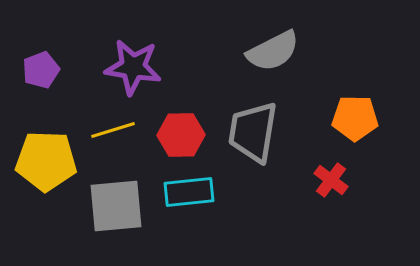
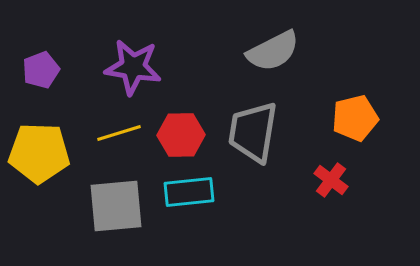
orange pentagon: rotated 15 degrees counterclockwise
yellow line: moved 6 px right, 3 px down
yellow pentagon: moved 7 px left, 8 px up
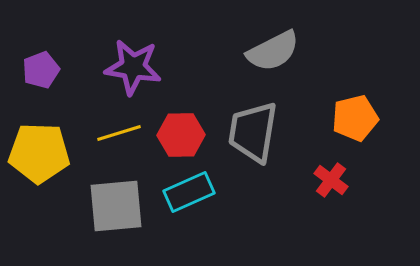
cyan rectangle: rotated 18 degrees counterclockwise
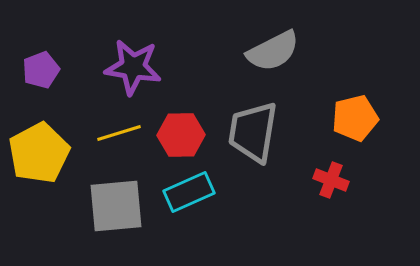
yellow pentagon: rotated 30 degrees counterclockwise
red cross: rotated 16 degrees counterclockwise
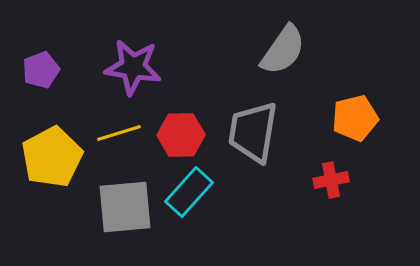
gray semicircle: moved 10 px right, 1 px up; rotated 28 degrees counterclockwise
yellow pentagon: moved 13 px right, 4 px down
red cross: rotated 32 degrees counterclockwise
cyan rectangle: rotated 24 degrees counterclockwise
gray square: moved 9 px right, 1 px down
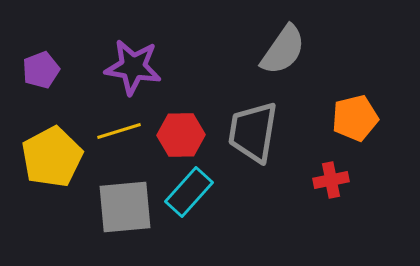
yellow line: moved 2 px up
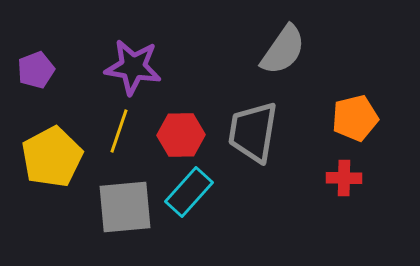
purple pentagon: moved 5 px left
yellow line: rotated 54 degrees counterclockwise
red cross: moved 13 px right, 2 px up; rotated 12 degrees clockwise
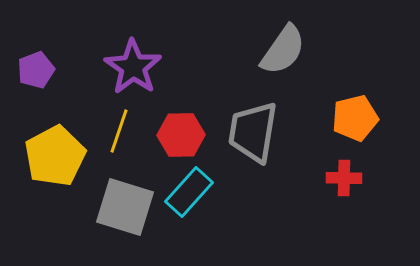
purple star: rotated 26 degrees clockwise
yellow pentagon: moved 3 px right, 1 px up
gray square: rotated 22 degrees clockwise
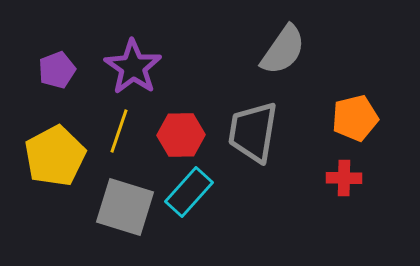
purple pentagon: moved 21 px right
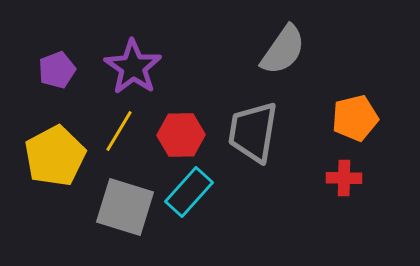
yellow line: rotated 12 degrees clockwise
